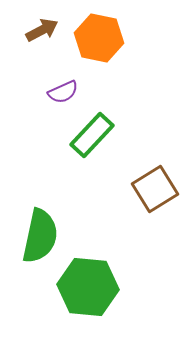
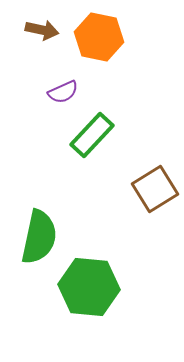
brown arrow: rotated 40 degrees clockwise
orange hexagon: moved 1 px up
green semicircle: moved 1 px left, 1 px down
green hexagon: moved 1 px right
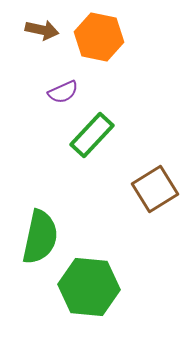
green semicircle: moved 1 px right
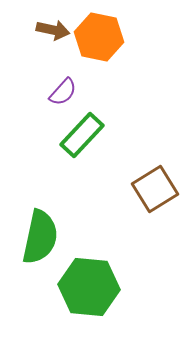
brown arrow: moved 11 px right
purple semicircle: rotated 24 degrees counterclockwise
green rectangle: moved 10 px left
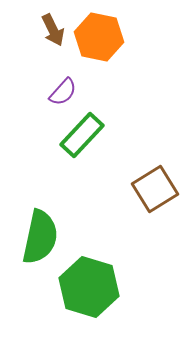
brown arrow: rotated 52 degrees clockwise
green hexagon: rotated 12 degrees clockwise
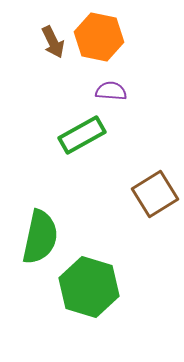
brown arrow: moved 12 px down
purple semicircle: moved 48 px right, 1 px up; rotated 128 degrees counterclockwise
green rectangle: rotated 18 degrees clockwise
brown square: moved 5 px down
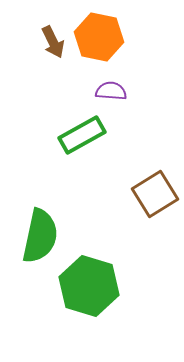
green semicircle: moved 1 px up
green hexagon: moved 1 px up
